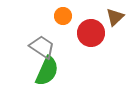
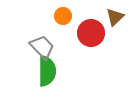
gray trapezoid: rotated 12 degrees clockwise
green semicircle: rotated 24 degrees counterclockwise
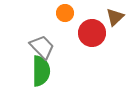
orange circle: moved 2 px right, 3 px up
red circle: moved 1 px right
green semicircle: moved 6 px left
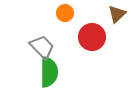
brown triangle: moved 2 px right, 3 px up
red circle: moved 4 px down
green semicircle: moved 8 px right, 1 px down
